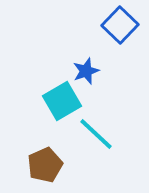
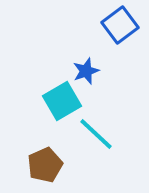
blue square: rotated 9 degrees clockwise
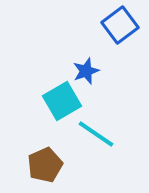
cyan line: rotated 9 degrees counterclockwise
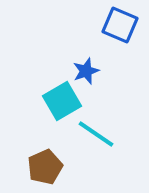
blue square: rotated 30 degrees counterclockwise
brown pentagon: moved 2 px down
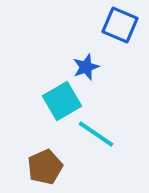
blue star: moved 4 px up
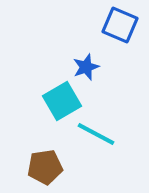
cyan line: rotated 6 degrees counterclockwise
brown pentagon: rotated 16 degrees clockwise
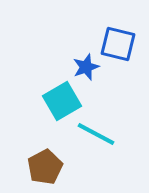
blue square: moved 2 px left, 19 px down; rotated 9 degrees counterclockwise
brown pentagon: rotated 20 degrees counterclockwise
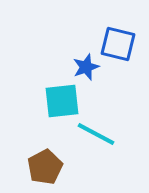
cyan square: rotated 24 degrees clockwise
